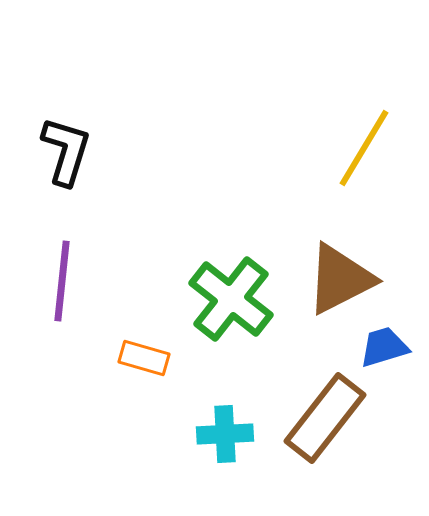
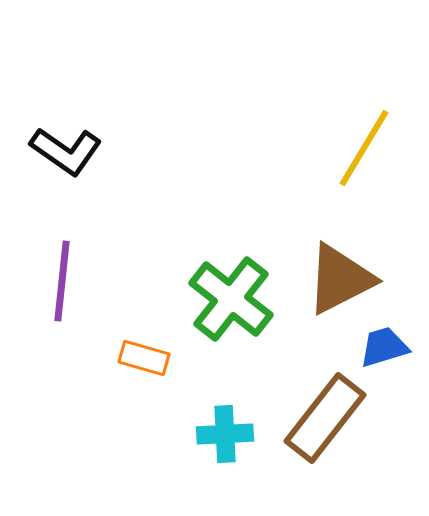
black L-shape: rotated 108 degrees clockwise
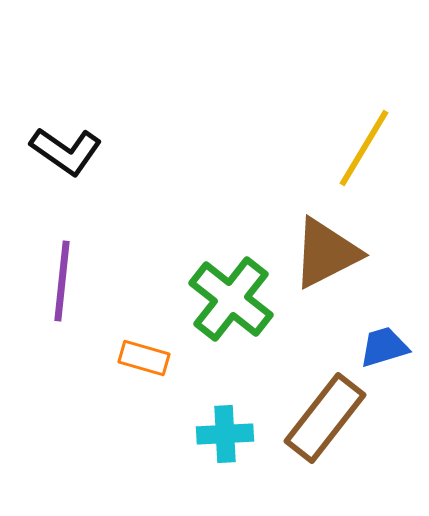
brown triangle: moved 14 px left, 26 px up
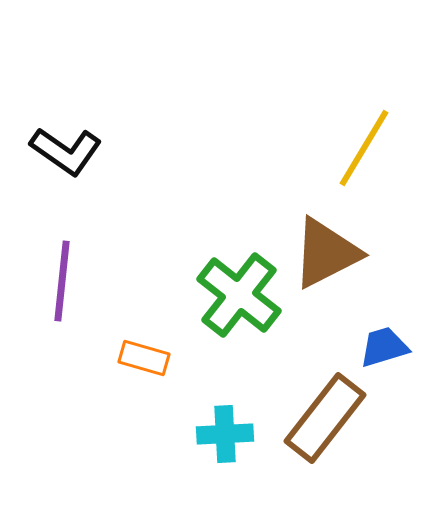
green cross: moved 8 px right, 4 px up
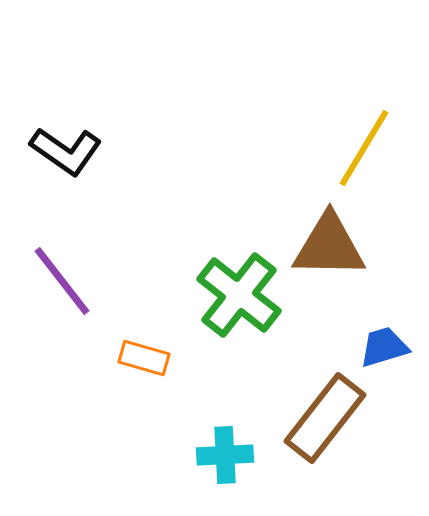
brown triangle: moved 3 px right, 7 px up; rotated 28 degrees clockwise
purple line: rotated 44 degrees counterclockwise
cyan cross: moved 21 px down
